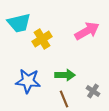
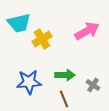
blue star: moved 1 px right, 1 px down; rotated 10 degrees counterclockwise
gray cross: moved 6 px up
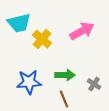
pink arrow: moved 5 px left
yellow cross: rotated 18 degrees counterclockwise
gray cross: moved 1 px right, 1 px up
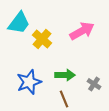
cyan trapezoid: rotated 40 degrees counterclockwise
blue star: rotated 15 degrees counterclockwise
